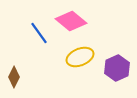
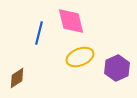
pink diamond: rotated 36 degrees clockwise
blue line: rotated 50 degrees clockwise
brown diamond: moved 3 px right, 1 px down; rotated 30 degrees clockwise
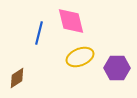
purple hexagon: rotated 25 degrees clockwise
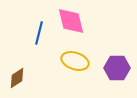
yellow ellipse: moved 5 px left, 4 px down; rotated 40 degrees clockwise
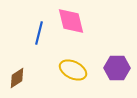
yellow ellipse: moved 2 px left, 9 px down; rotated 8 degrees clockwise
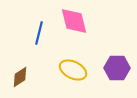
pink diamond: moved 3 px right
brown diamond: moved 3 px right, 1 px up
